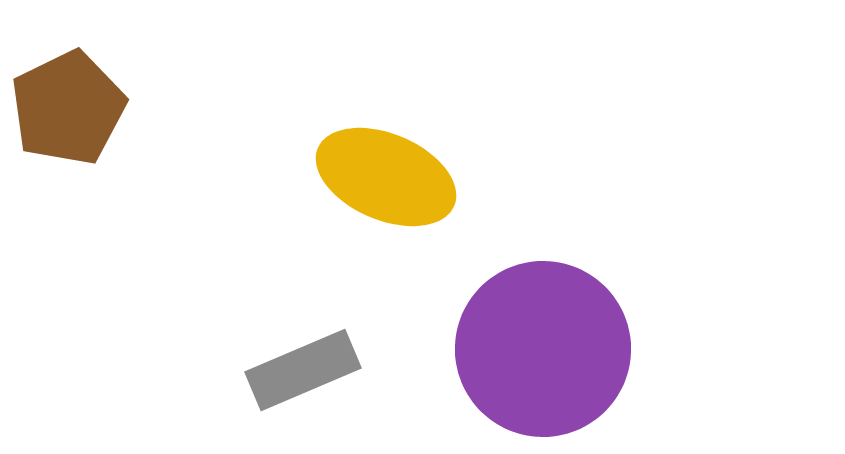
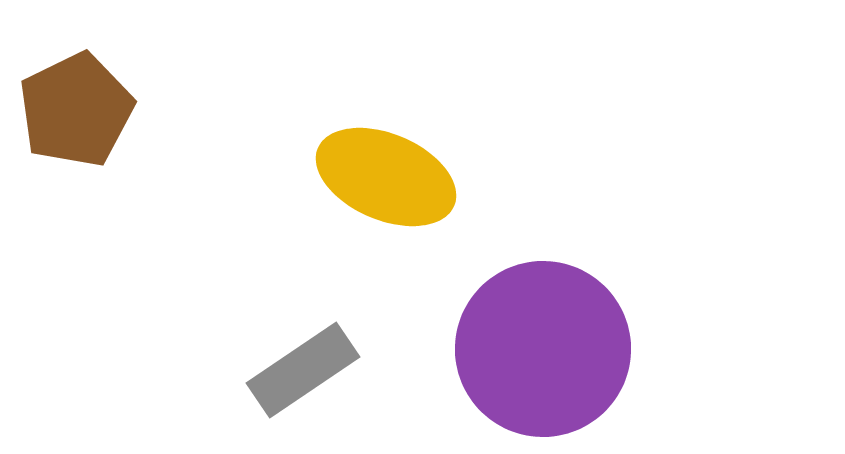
brown pentagon: moved 8 px right, 2 px down
gray rectangle: rotated 11 degrees counterclockwise
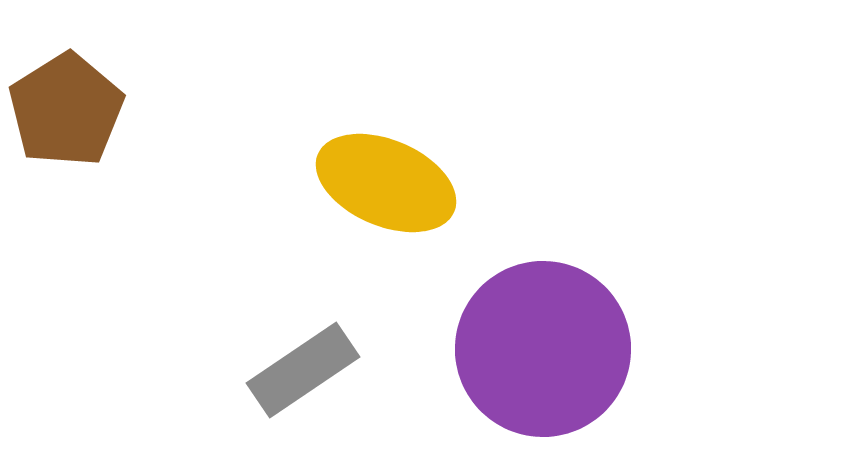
brown pentagon: moved 10 px left; rotated 6 degrees counterclockwise
yellow ellipse: moved 6 px down
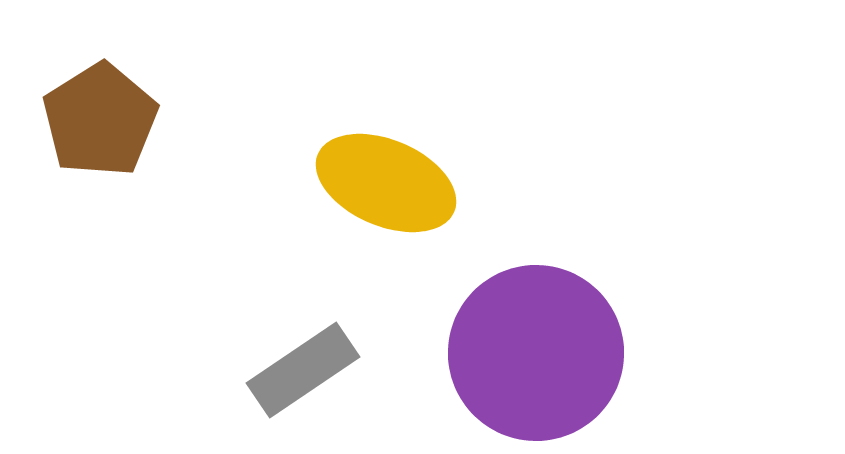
brown pentagon: moved 34 px right, 10 px down
purple circle: moved 7 px left, 4 px down
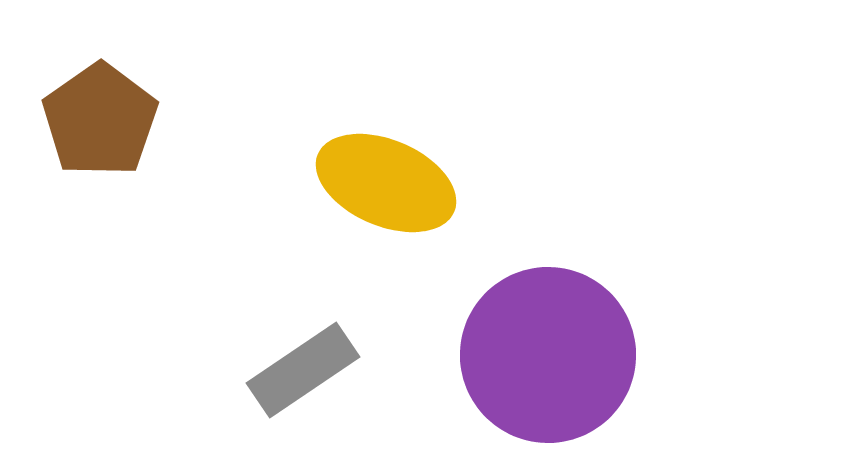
brown pentagon: rotated 3 degrees counterclockwise
purple circle: moved 12 px right, 2 px down
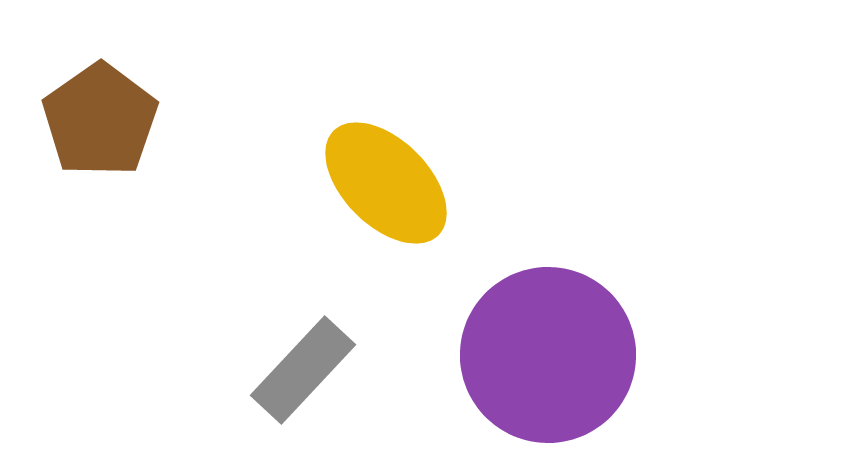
yellow ellipse: rotated 22 degrees clockwise
gray rectangle: rotated 13 degrees counterclockwise
